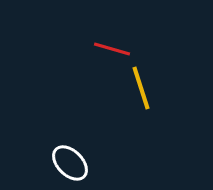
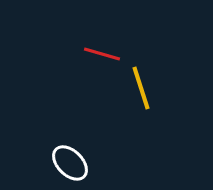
red line: moved 10 px left, 5 px down
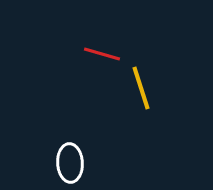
white ellipse: rotated 42 degrees clockwise
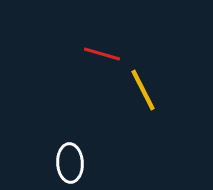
yellow line: moved 2 px right, 2 px down; rotated 9 degrees counterclockwise
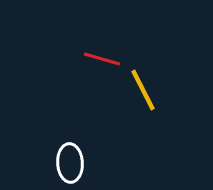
red line: moved 5 px down
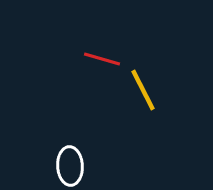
white ellipse: moved 3 px down
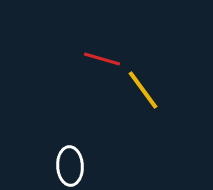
yellow line: rotated 9 degrees counterclockwise
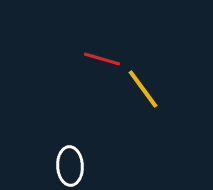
yellow line: moved 1 px up
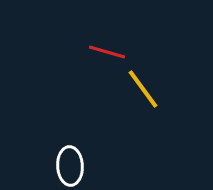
red line: moved 5 px right, 7 px up
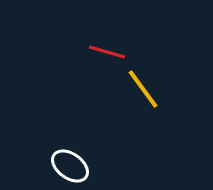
white ellipse: rotated 51 degrees counterclockwise
